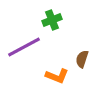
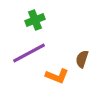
green cross: moved 17 px left
purple line: moved 5 px right, 6 px down
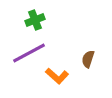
brown semicircle: moved 6 px right
orange L-shape: rotated 20 degrees clockwise
